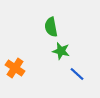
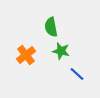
orange cross: moved 11 px right, 13 px up; rotated 18 degrees clockwise
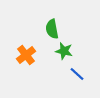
green semicircle: moved 1 px right, 2 px down
green star: moved 3 px right
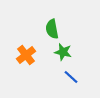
green star: moved 1 px left, 1 px down
blue line: moved 6 px left, 3 px down
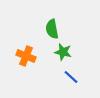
orange cross: moved 1 px down; rotated 30 degrees counterclockwise
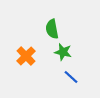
orange cross: rotated 24 degrees clockwise
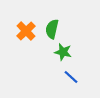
green semicircle: rotated 24 degrees clockwise
orange cross: moved 25 px up
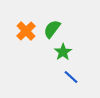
green semicircle: rotated 24 degrees clockwise
green star: rotated 24 degrees clockwise
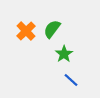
green star: moved 1 px right, 2 px down
blue line: moved 3 px down
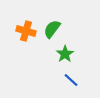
orange cross: rotated 30 degrees counterclockwise
green star: moved 1 px right
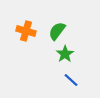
green semicircle: moved 5 px right, 2 px down
